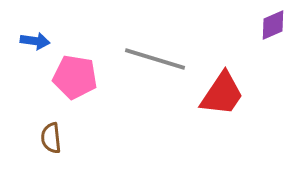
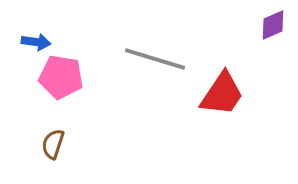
blue arrow: moved 1 px right, 1 px down
pink pentagon: moved 14 px left
brown semicircle: moved 2 px right, 6 px down; rotated 24 degrees clockwise
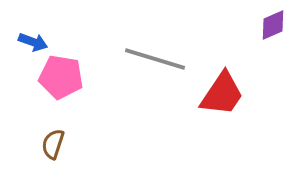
blue arrow: moved 3 px left; rotated 12 degrees clockwise
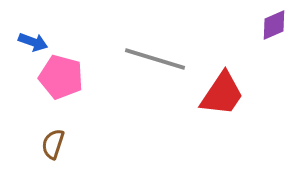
purple diamond: moved 1 px right
pink pentagon: rotated 6 degrees clockwise
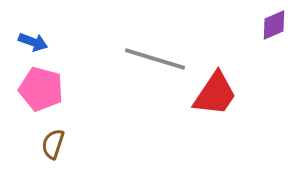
pink pentagon: moved 20 px left, 12 px down
red trapezoid: moved 7 px left
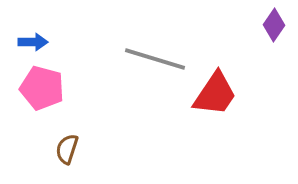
purple diamond: rotated 32 degrees counterclockwise
blue arrow: rotated 20 degrees counterclockwise
pink pentagon: moved 1 px right, 1 px up
brown semicircle: moved 14 px right, 5 px down
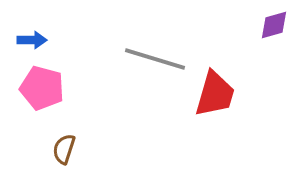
purple diamond: rotated 40 degrees clockwise
blue arrow: moved 1 px left, 2 px up
red trapezoid: rotated 18 degrees counterclockwise
brown semicircle: moved 3 px left
